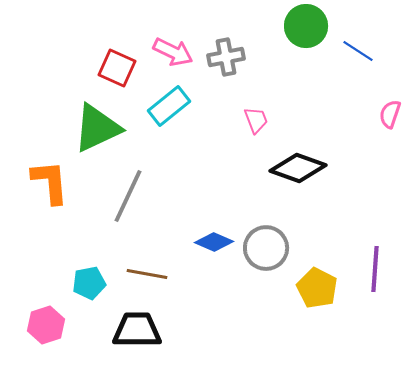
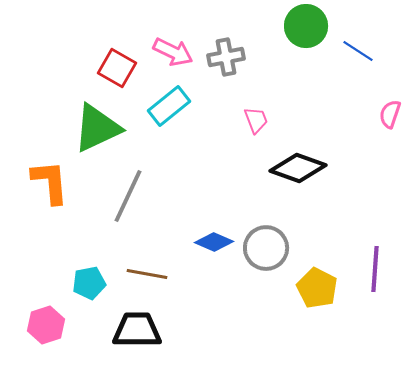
red square: rotated 6 degrees clockwise
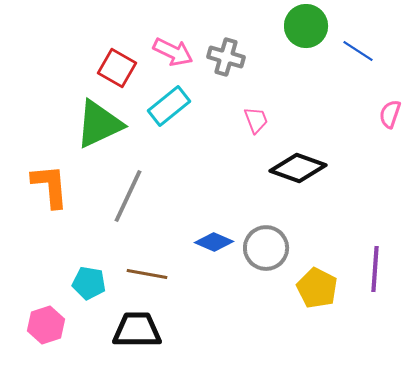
gray cross: rotated 27 degrees clockwise
green triangle: moved 2 px right, 4 px up
orange L-shape: moved 4 px down
cyan pentagon: rotated 20 degrees clockwise
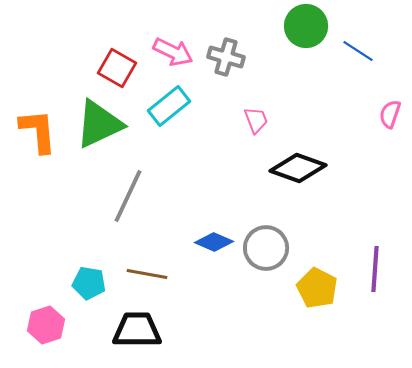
orange L-shape: moved 12 px left, 55 px up
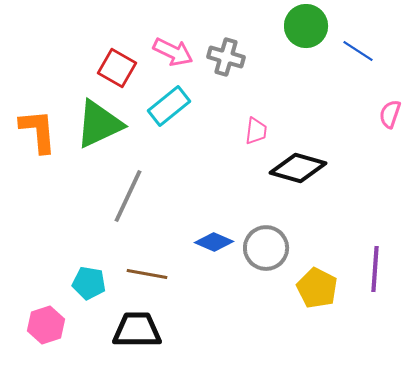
pink trapezoid: moved 11 px down; rotated 28 degrees clockwise
black diamond: rotated 4 degrees counterclockwise
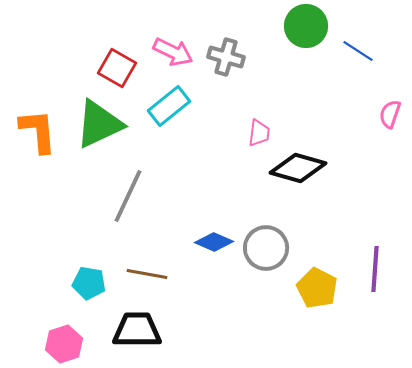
pink trapezoid: moved 3 px right, 2 px down
pink hexagon: moved 18 px right, 19 px down
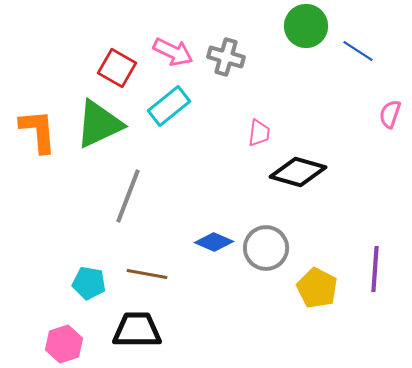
black diamond: moved 4 px down
gray line: rotated 4 degrees counterclockwise
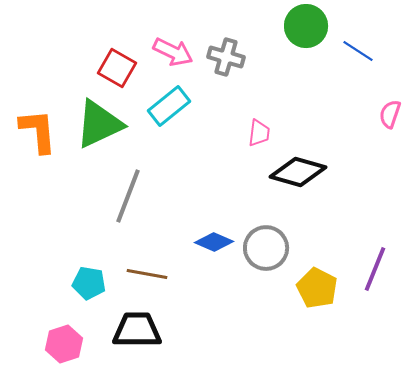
purple line: rotated 18 degrees clockwise
